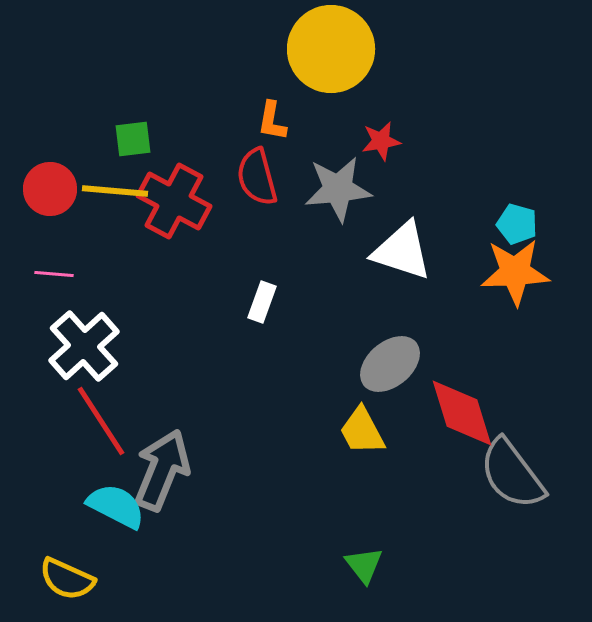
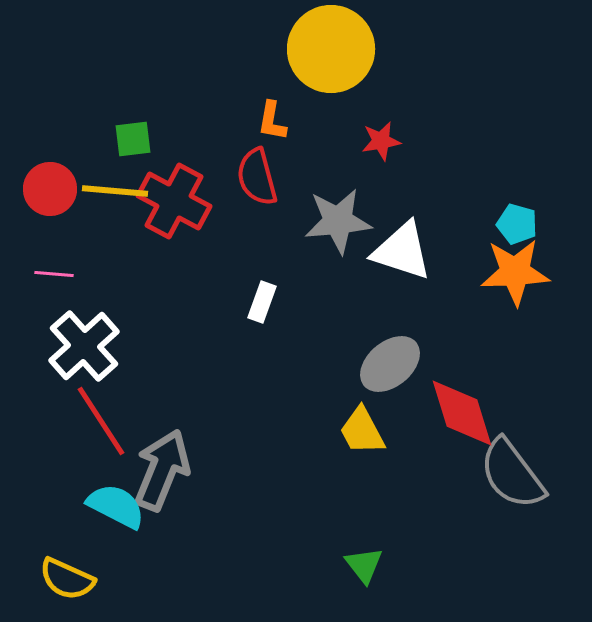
gray star: moved 32 px down
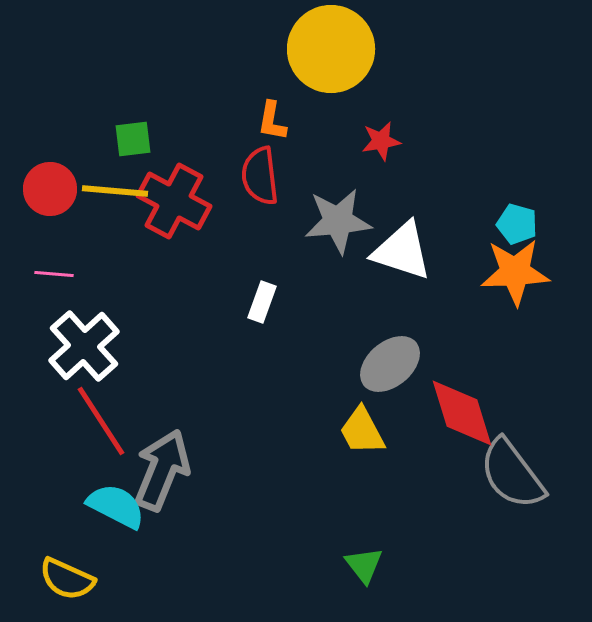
red semicircle: moved 3 px right, 1 px up; rotated 8 degrees clockwise
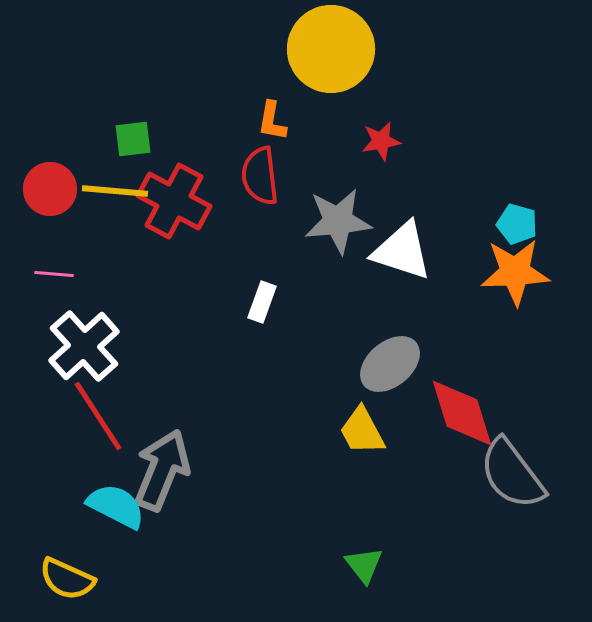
red line: moved 3 px left, 5 px up
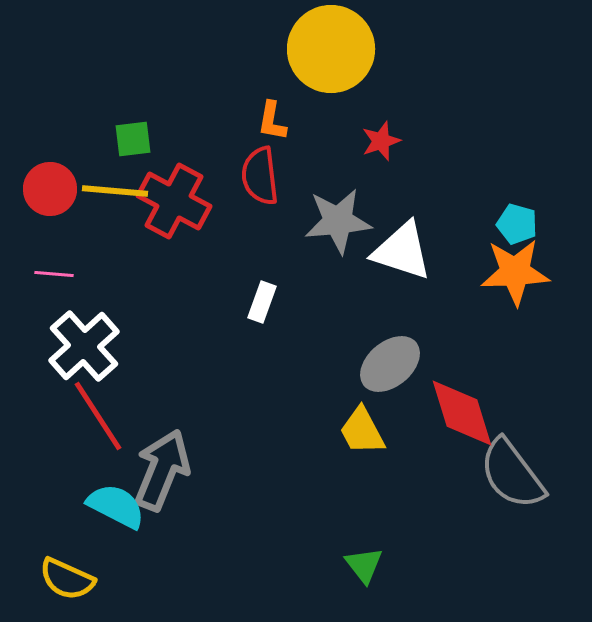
red star: rotated 9 degrees counterclockwise
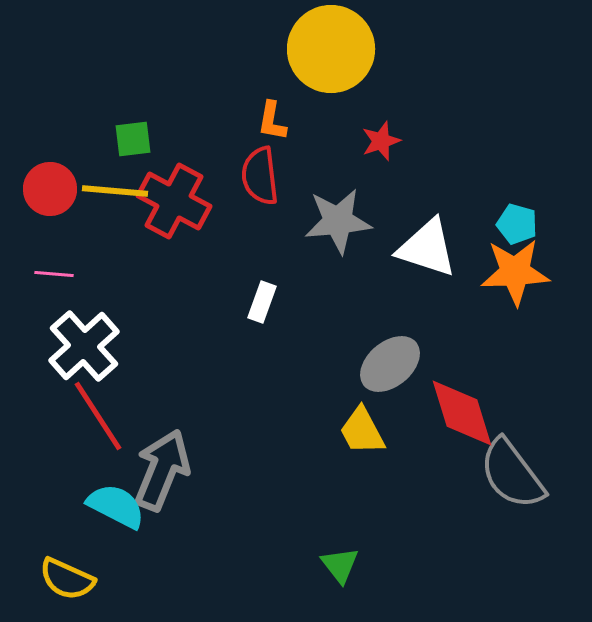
white triangle: moved 25 px right, 3 px up
green triangle: moved 24 px left
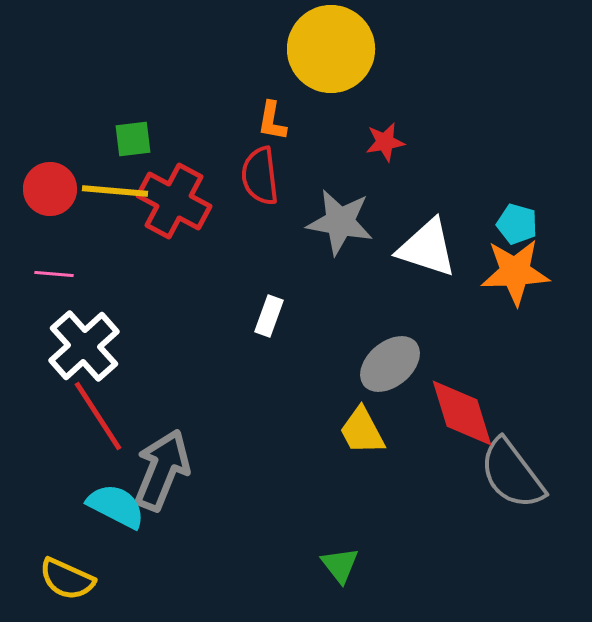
red star: moved 4 px right, 1 px down; rotated 9 degrees clockwise
gray star: moved 2 px right, 1 px down; rotated 16 degrees clockwise
white rectangle: moved 7 px right, 14 px down
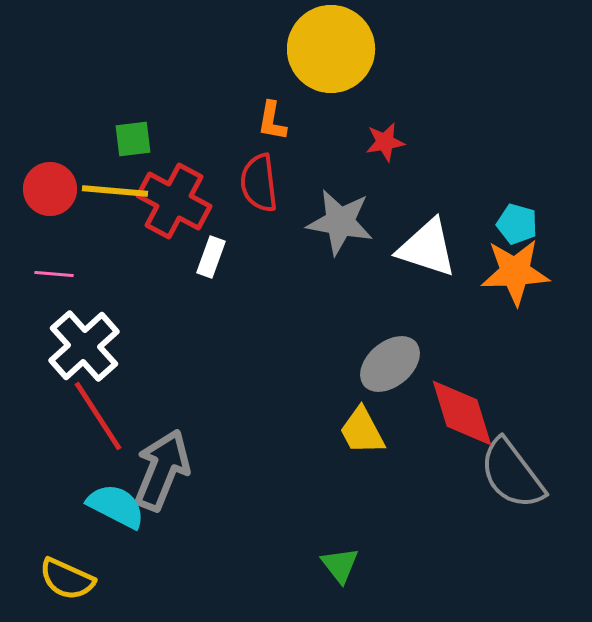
red semicircle: moved 1 px left, 7 px down
white rectangle: moved 58 px left, 59 px up
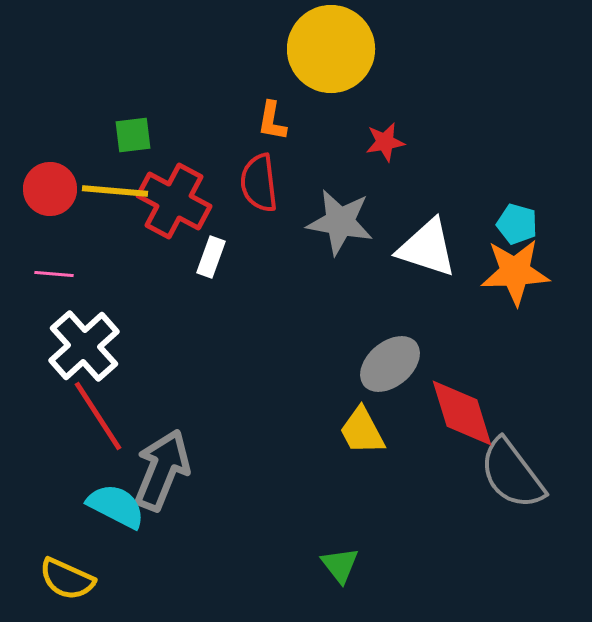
green square: moved 4 px up
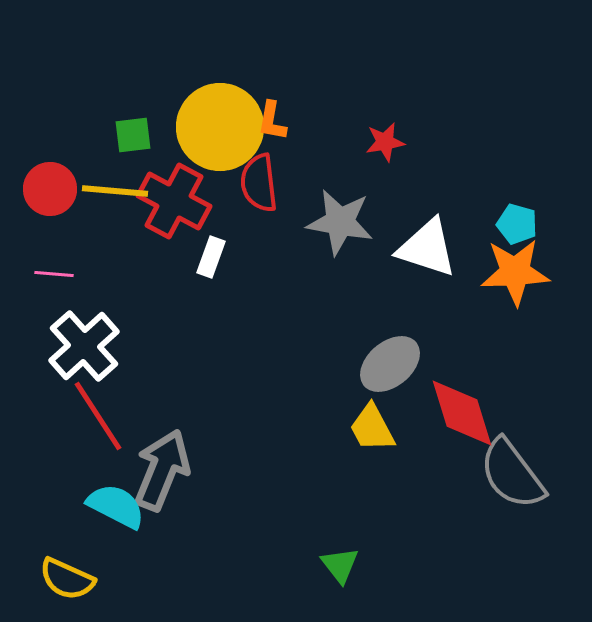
yellow circle: moved 111 px left, 78 px down
yellow trapezoid: moved 10 px right, 3 px up
